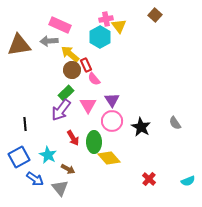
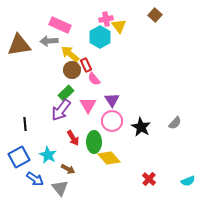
gray semicircle: rotated 104 degrees counterclockwise
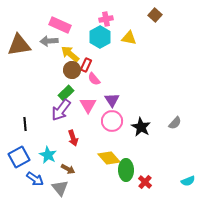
yellow triangle: moved 10 px right, 12 px down; rotated 42 degrees counterclockwise
red rectangle: rotated 48 degrees clockwise
red arrow: rotated 14 degrees clockwise
green ellipse: moved 32 px right, 28 px down
red cross: moved 4 px left, 3 px down
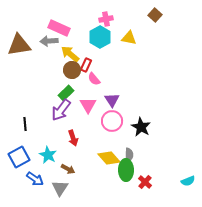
pink rectangle: moved 1 px left, 3 px down
gray semicircle: moved 46 px left, 32 px down; rotated 40 degrees counterclockwise
gray triangle: rotated 12 degrees clockwise
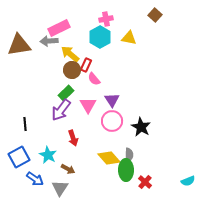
pink rectangle: rotated 50 degrees counterclockwise
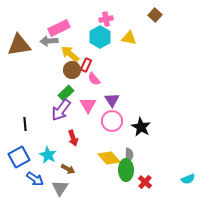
cyan semicircle: moved 2 px up
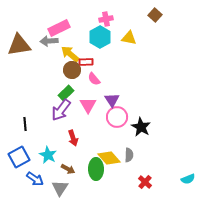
red rectangle: moved 3 px up; rotated 64 degrees clockwise
pink circle: moved 5 px right, 4 px up
green ellipse: moved 30 px left, 1 px up
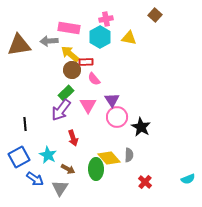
pink rectangle: moved 10 px right; rotated 35 degrees clockwise
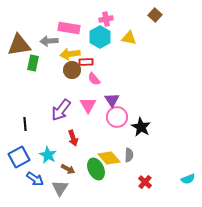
yellow arrow: rotated 48 degrees counterclockwise
green rectangle: moved 33 px left, 30 px up; rotated 35 degrees counterclockwise
green ellipse: rotated 25 degrees counterclockwise
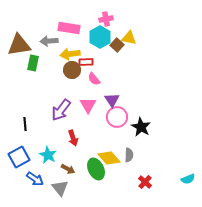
brown square: moved 38 px left, 30 px down
gray triangle: rotated 12 degrees counterclockwise
